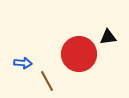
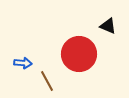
black triangle: moved 11 px up; rotated 30 degrees clockwise
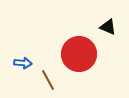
black triangle: moved 1 px down
brown line: moved 1 px right, 1 px up
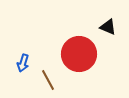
blue arrow: rotated 102 degrees clockwise
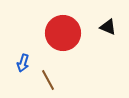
red circle: moved 16 px left, 21 px up
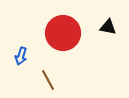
black triangle: rotated 12 degrees counterclockwise
blue arrow: moved 2 px left, 7 px up
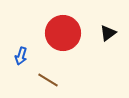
black triangle: moved 6 px down; rotated 48 degrees counterclockwise
brown line: rotated 30 degrees counterclockwise
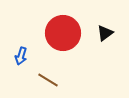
black triangle: moved 3 px left
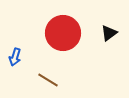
black triangle: moved 4 px right
blue arrow: moved 6 px left, 1 px down
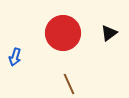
brown line: moved 21 px right, 4 px down; rotated 35 degrees clockwise
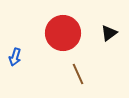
brown line: moved 9 px right, 10 px up
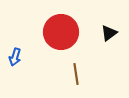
red circle: moved 2 px left, 1 px up
brown line: moved 2 px left; rotated 15 degrees clockwise
